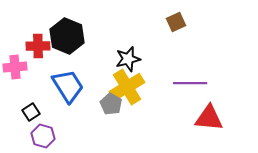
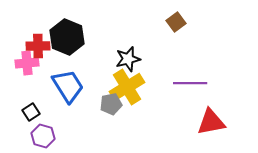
brown square: rotated 12 degrees counterclockwise
black hexagon: moved 1 px down
pink cross: moved 12 px right, 4 px up
gray pentagon: rotated 30 degrees clockwise
red triangle: moved 2 px right, 4 px down; rotated 16 degrees counterclockwise
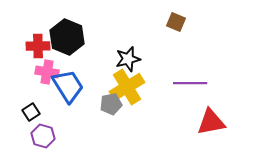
brown square: rotated 30 degrees counterclockwise
pink cross: moved 20 px right, 9 px down; rotated 15 degrees clockwise
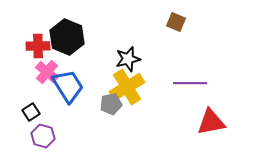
pink cross: rotated 30 degrees clockwise
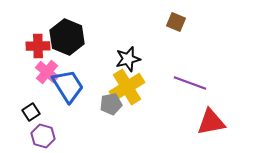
purple line: rotated 20 degrees clockwise
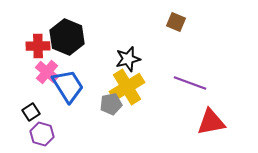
purple hexagon: moved 1 px left, 2 px up
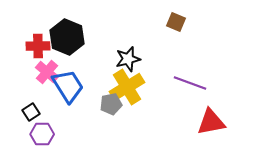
purple hexagon: rotated 15 degrees counterclockwise
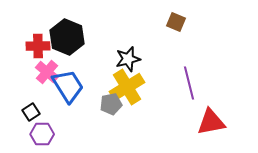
purple line: moved 1 px left; rotated 56 degrees clockwise
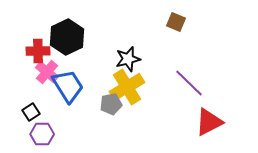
black hexagon: rotated 12 degrees clockwise
red cross: moved 5 px down
purple line: rotated 32 degrees counterclockwise
red triangle: moved 2 px left; rotated 16 degrees counterclockwise
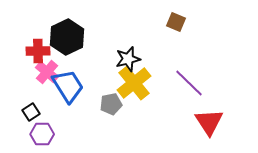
yellow cross: moved 7 px right, 4 px up; rotated 8 degrees counterclockwise
red triangle: rotated 36 degrees counterclockwise
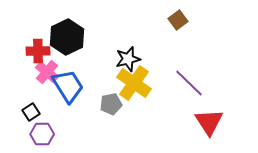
brown square: moved 2 px right, 2 px up; rotated 30 degrees clockwise
yellow cross: rotated 16 degrees counterclockwise
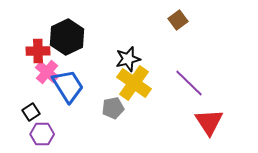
gray pentagon: moved 2 px right, 4 px down
